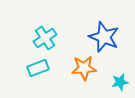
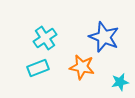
orange star: moved 2 px left, 1 px up; rotated 15 degrees clockwise
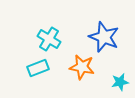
cyan cross: moved 4 px right, 1 px down; rotated 25 degrees counterclockwise
